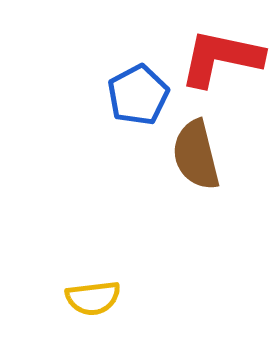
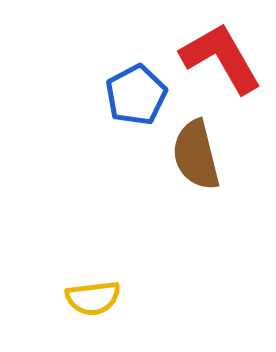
red L-shape: rotated 48 degrees clockwise
blue pentagon: moved 2 px left
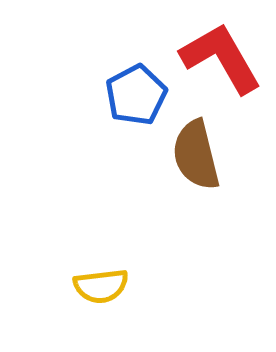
yellow semicircle: moved 8 px right, 12 px up
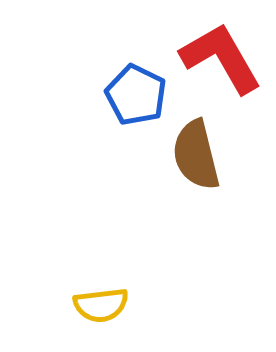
blue pentagon: rotated 18 degrees counterclockwise
yellow semicircle: moved 19 px down
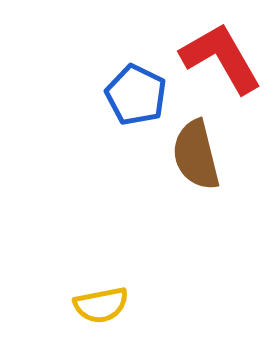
yellow semicircle: rotated 4 degrees counterclockwise
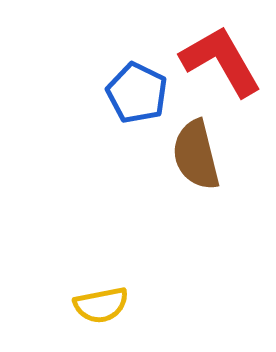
red L-shape: moved 3 px down
blue pentagon: moved 1 px right, 2 px up
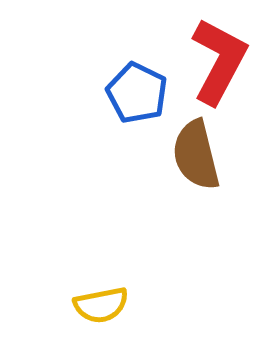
red L-shape: moved 2 px left; rotated 58 degrees clockwise
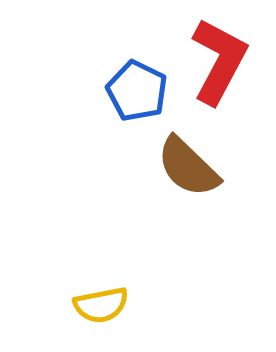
blue pentagon: moved 2 px up
brown semicircle: moved 8 px left, 12 px down; rotated 32 degrees counterclockwise
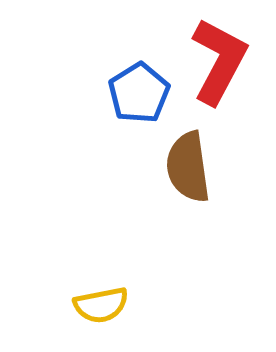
blue pentagon: moved 2 px right, 2 px down; rotated 14 degrees clockwise
brown semicircle: rotated 38 degrees clockwise
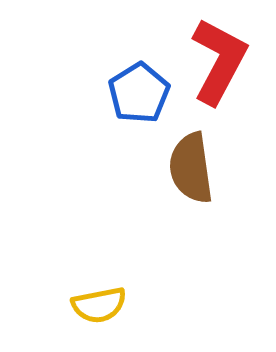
brown semicircle: moved 3 px right, 1 px down
yellow semicircle: moved 2 px left
